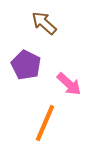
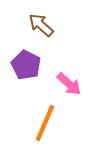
brown arrow: moved 3 px left, 2 px down
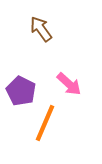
brown arrow: moved 4 px down; rotated 12 degrees clockwise
purple pentagon: moved 5 px left, 26 px down
